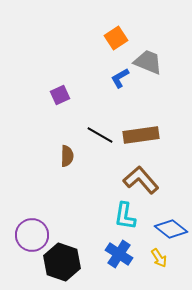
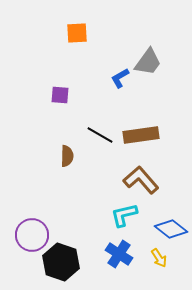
orange square: moved 39 px left, 5 px up; rotated 30 degrees clockwise
gray trapezoid: rotated 104 degrees clockwise
purple square: rotated 30 degrees clockwise
cyan L-shape: moved 1 px left, 1 px up; rotated 68 degrees clockwise
black hexagon: moved 1 px left
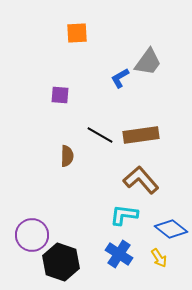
cyan L-shape: rotated 20 degrees clockwise
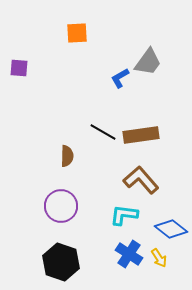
purple square: moved 41 px left, 27 px up
black line: moved 3 px right, 3 px up
purple circle: moved 29 px right, 29 px up
blue cross: moved 10 px right
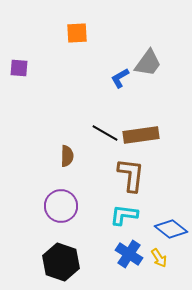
gray trapezoid: moved 1 px down
black line: moved 2 px right, 1 px down
brown L-shape: moved 10 px left, 5 px up; rotated 48 degrees clockwise
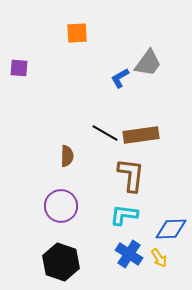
blue diamond: rotated 40 degrees counterclockwise
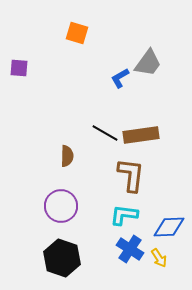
orange square: rotated 20 degrees clockwise
blue diamond: moved 2 px left, 2 px up
blue cross: moved 1 px right, 5 px up
black hexagon: moved 1 px right, 4 px up
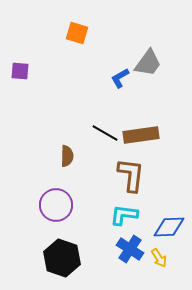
purple square: moved 1 px right, 3 px down
purple circle: moved 5 px left, 1 px up
